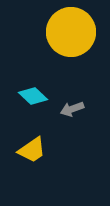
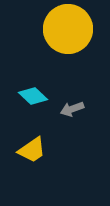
yellow circle: moved 3 px left, 3 px up
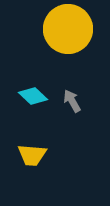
gray arrow: moved 8 px up; rotated 80 degrees clockwise
yellow trapezoid: moved 5 px down; rotated 40 degrees clockwise
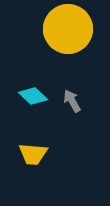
yellow trapezoid: moved 1 px right, 1 px up
